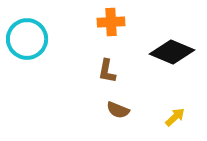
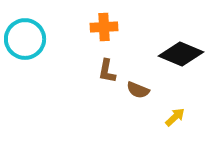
orange cross: moved 7 px left, 5 px down
cyan circle: moved 2 px left
black diamond: moved 9 px right, 2 px down
brown semicircle: moved 20 px right, 20 px up
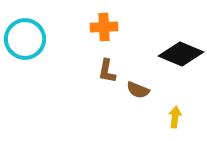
yellow arrow: rotated 40 degrees counterclockwise
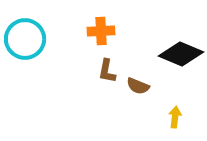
orange cross: moved 3 px left, 4 px down
brown semicircle: moved 4 px up
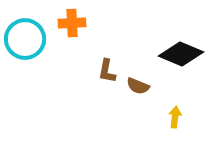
orange cross: moved 29 px left, 8 px up
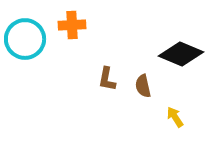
orange cross: moved 2 px down
brown L-shape: moved 8 px down
brown semicircle: moved 5 px right; rotated 55 degrees clockwise
yellow arrow: rotated 40 degrees counterclockwise
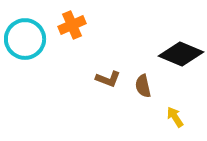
orange cross: rotated 20 degrees counterclockwise
brown L-shape: moved 1 px right; rotated 80 degrees counterclockwise
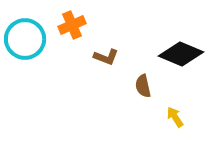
brown L-shape: moved 2 px left, 22 px up
